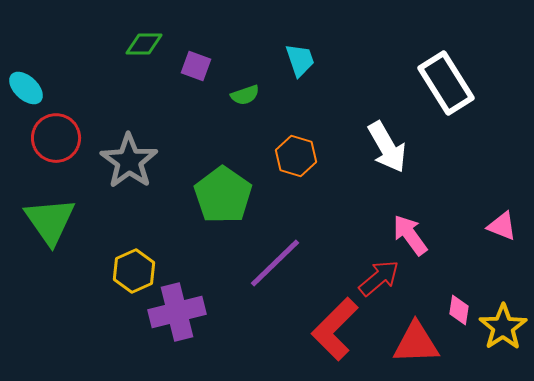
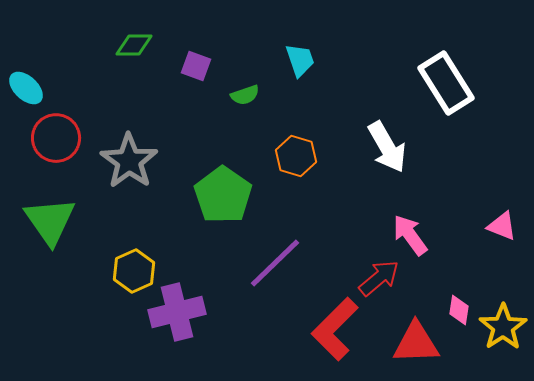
green diamond: moved 10 px left, 1 px down
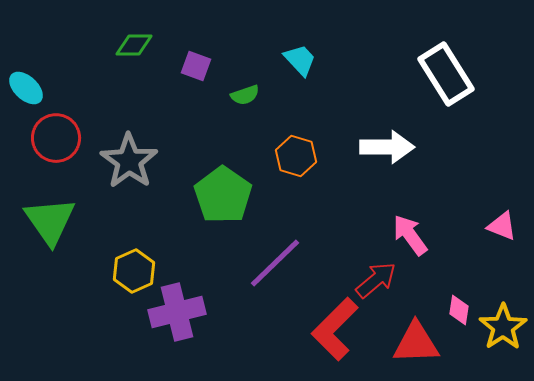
cyan trapezoid: rotated 24 degrees counterclockwise
white rectangle: moved 9 px up
white arrow: rotated 60 degrees counterclockwise
red arrow: moved 3 px left, 2 px down
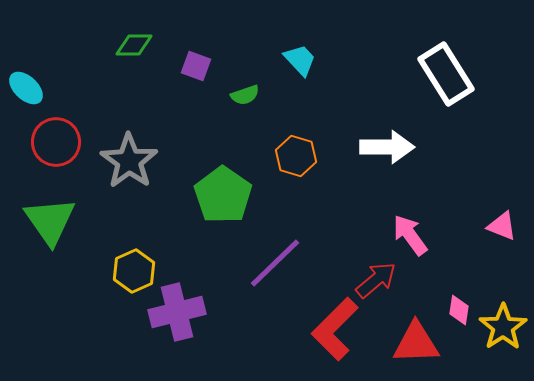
red circle: moved 4 px down
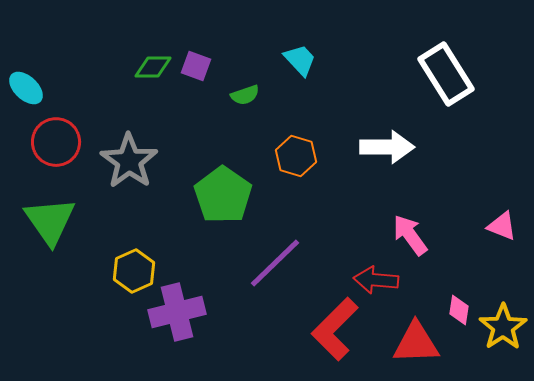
green diamond: moved 19 px right, 22 px down
red arrow: rotated 135 degrees counterclockwise
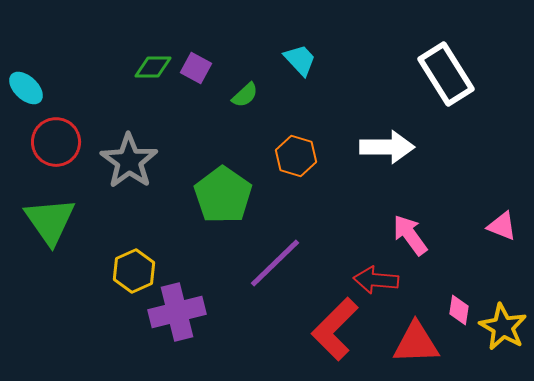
purple square: moved 2 px down; rotated 8 degrees clockwise
green semicircle: rotated 24 degrees counterclockwise
yellow star: rotated 9 degrees counterclockwise
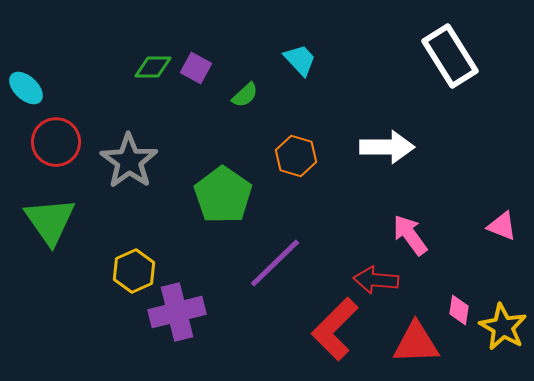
white rectangle: moved 4 px right, 18 px up
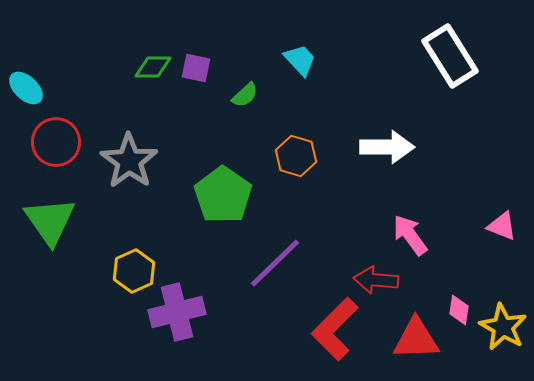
purple square: rotated 16 degrees counterclockwise
red triangle: moved 4 px up
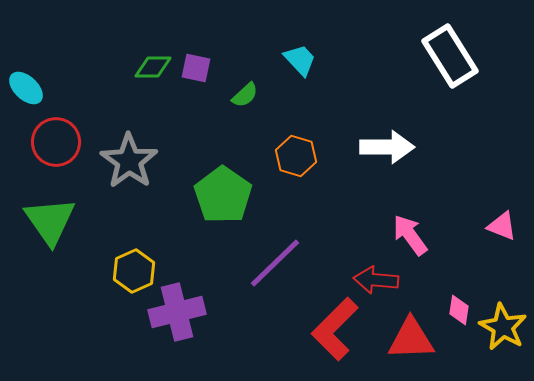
red triangle: moved 5 px left
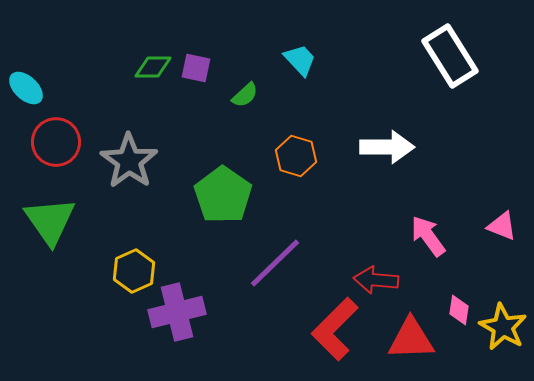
pink arrow: moved 18 px right, 1 px down
